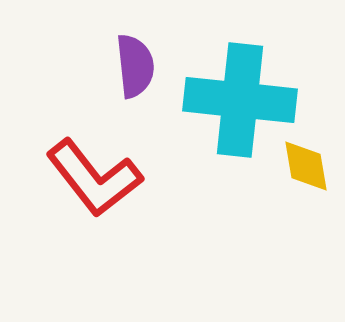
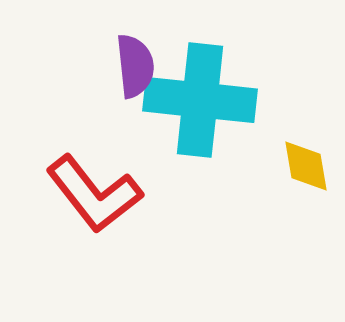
cyan cross: moved 40 px left
red L-shape: moved 16 px down
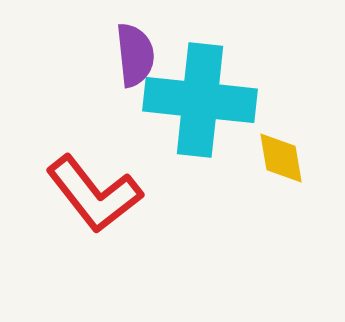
purple semicircle: moved 11 px up
yellow diamond: moved 25 px left, 8 px up
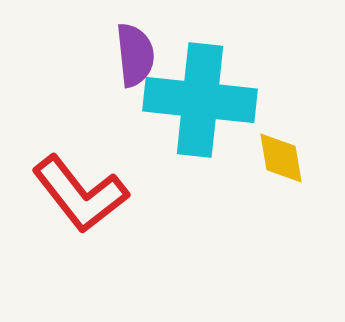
red L-shape: moved 14 px left
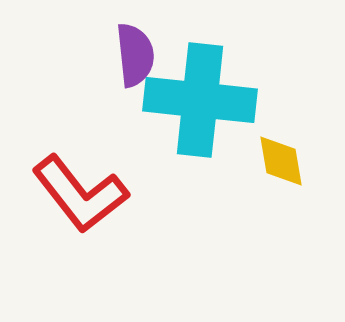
yellow diamond: moved 3 px down
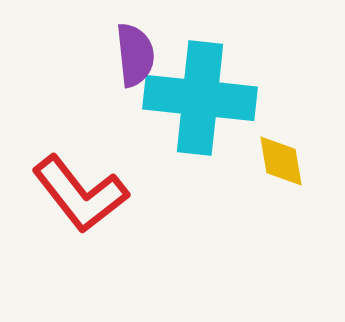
cyan cross: moved 2 px up
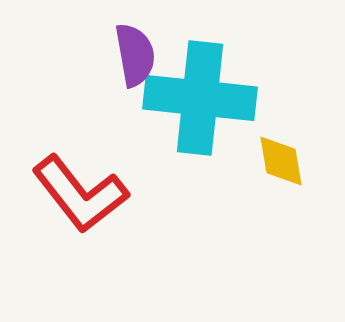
purple semicircle: rotated 4 degrees counterclockwise
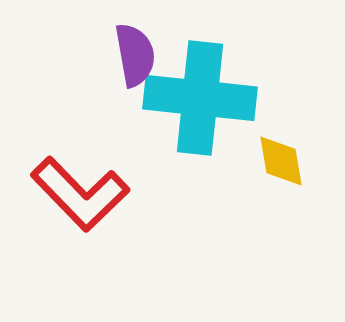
red L-shape: rotated 6 degrees counterclockwise
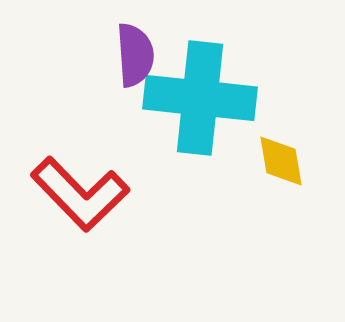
purple semicircle: rotated 6 degrees clockwise
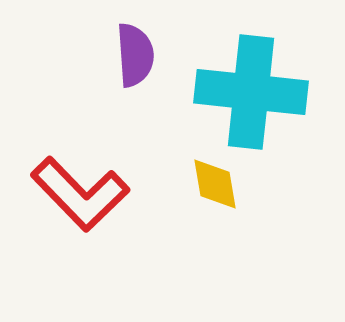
cyan cross: moved 51 px right, 6 px up
yellow diamond: moved 66 px left, 23 px down
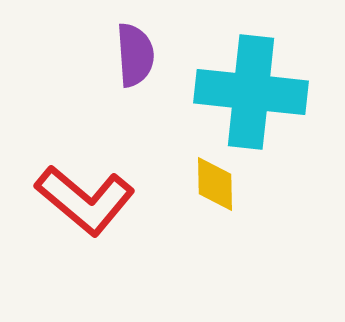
yellow diamond: rotated 8 degrees clockwise
red L-shape: moved 5 px right, 6 px down; rotated 6 degrees counterclockwise
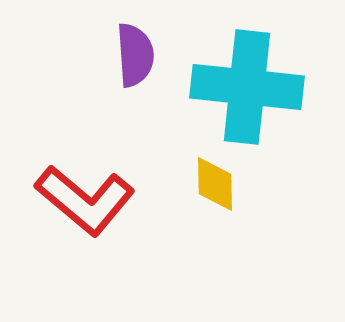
cyan cross: moved 4 px left, 5 px up
